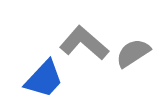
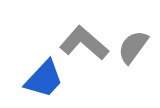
gray semicircle: moved 6 px up; rotated 21 degrees counterclockwise
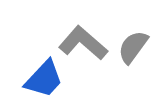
gray L-shape: moved 1 px left
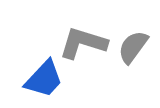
gray L-shape: rotated 24 degrees counterclockwise
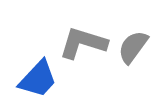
blue trapezoid: moved 6 px left
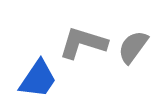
blue trapezoid: rotated 9 degrees counterclockwise
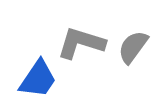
gray L-shape: moved 2 px left
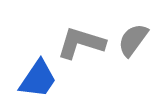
gray semicircle: moved 7 px up
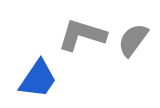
gray L-shape: moved 1 px right, 8 px up
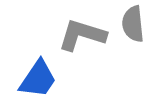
gray semicircle: moved 16 px up; rotated 42 degrees counterclockwise
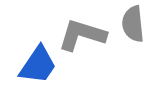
blue trapezoid: moved 14 px up
